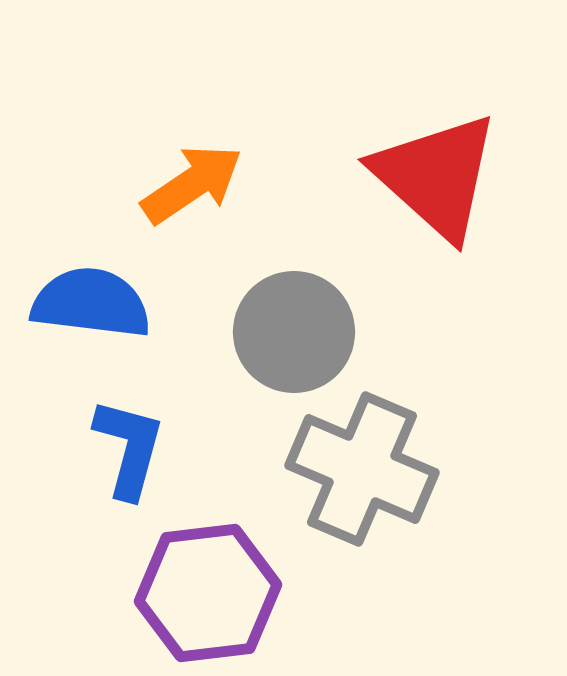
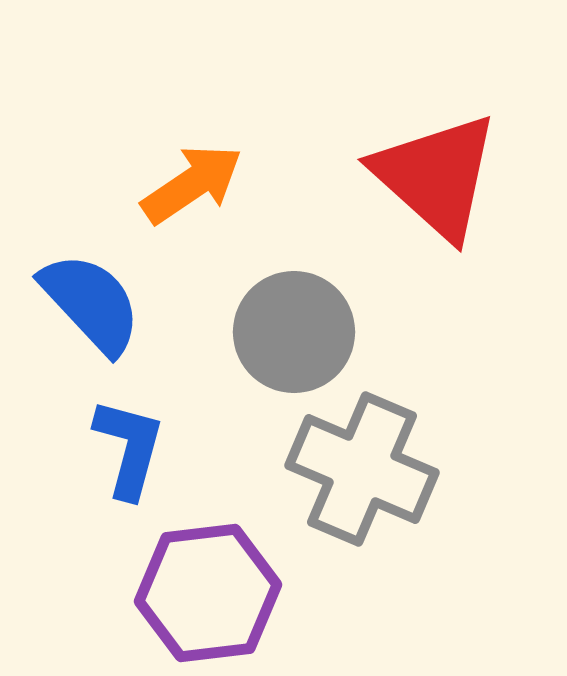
blue semicircle: rotated 40 degrees clockwise
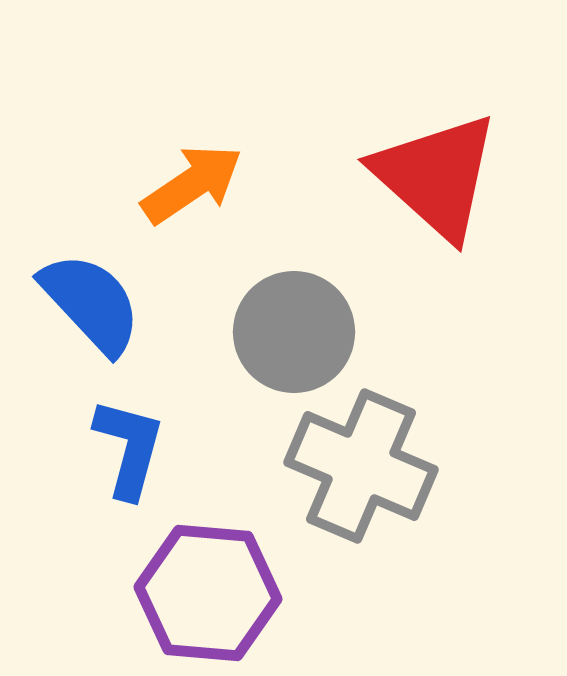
gray cross: moved 1 px left, 3 px up
purple hexagon: rotated 12 degrees clockwise
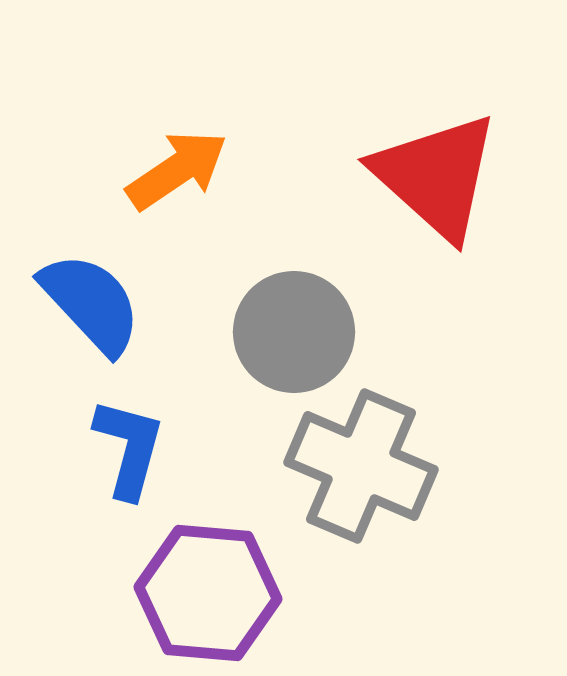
orange arrow: moved 15 px left, 14 px up
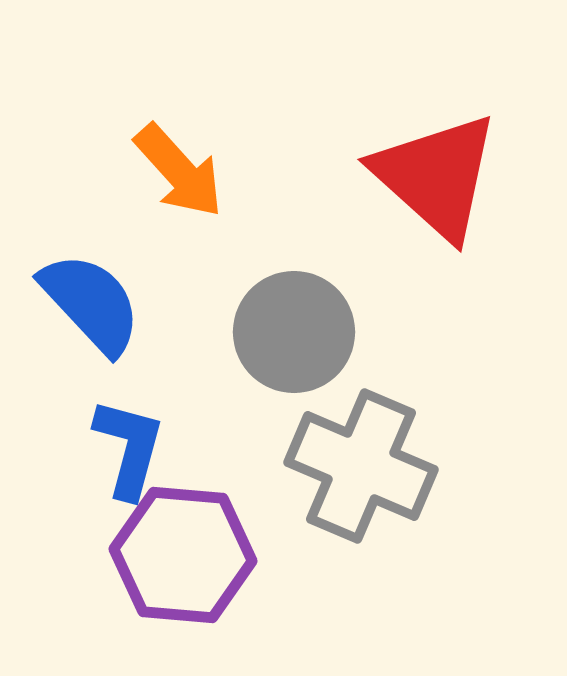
orange arrow: moved 2 px right, 1 px down; rotated 82 degrees clockwise
purple hexagon: moved 25 px left, 38 px up
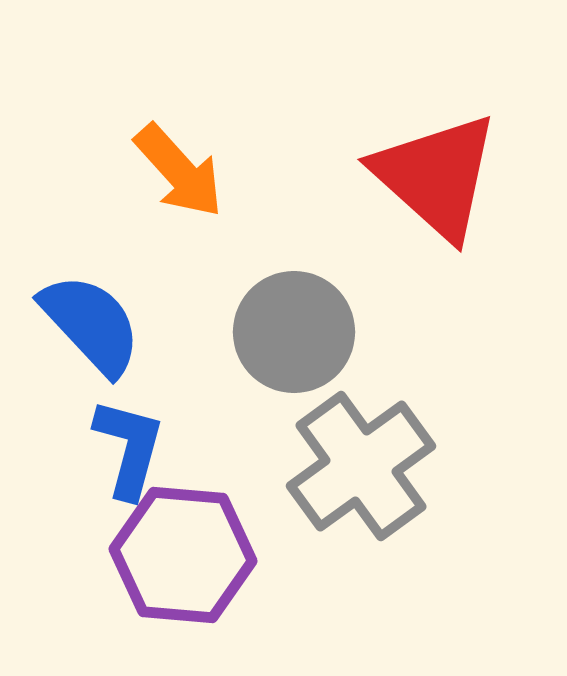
blue semicircle: moved 21 px down
gray cross: rotated 31 degrees clockwise
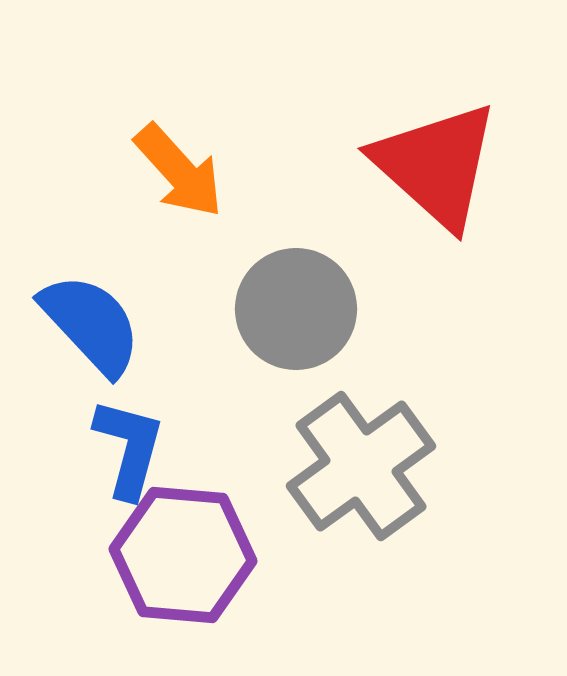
red triangle: moved 11 px up
gray circle: moved 2 px right, 23 px up
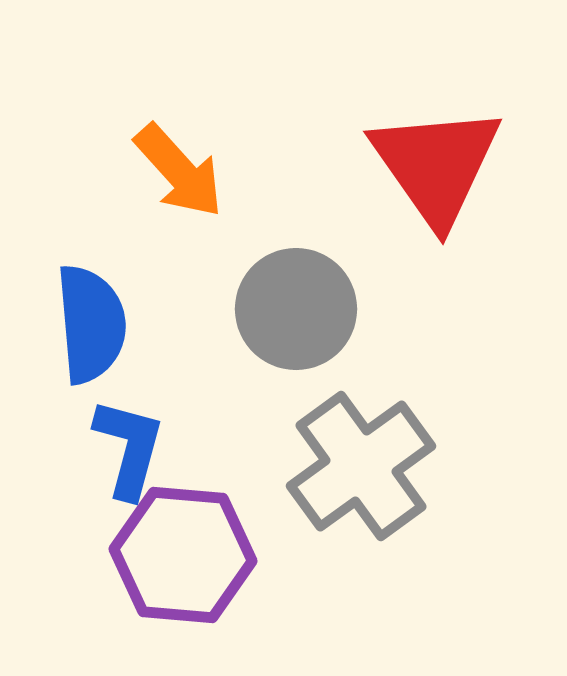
red triangle: rotated 13 degrees clockwise
blue semicircle: rotated 38 degrees clockwise
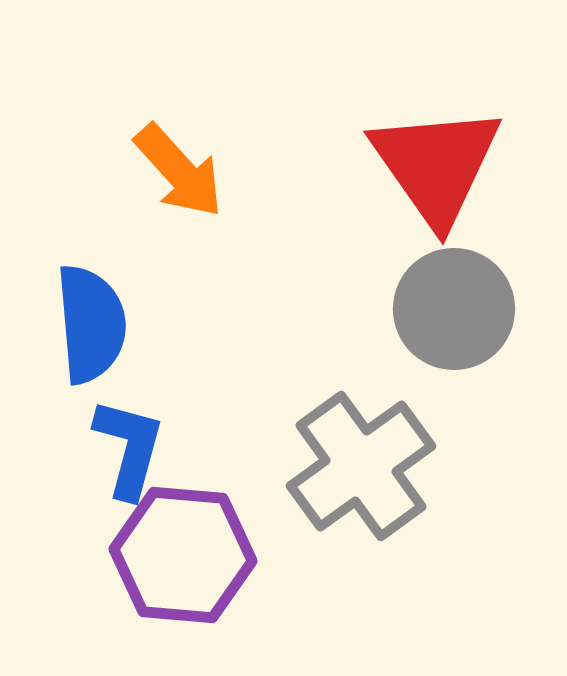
gray circle: moved 158 px right
